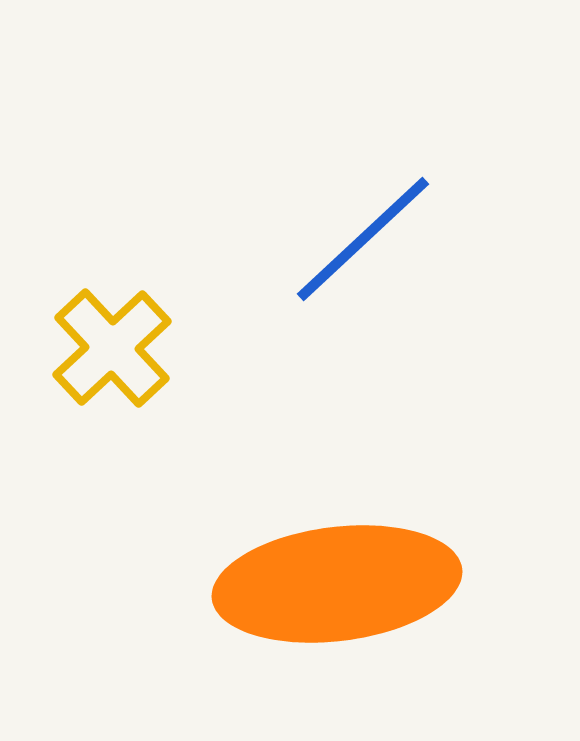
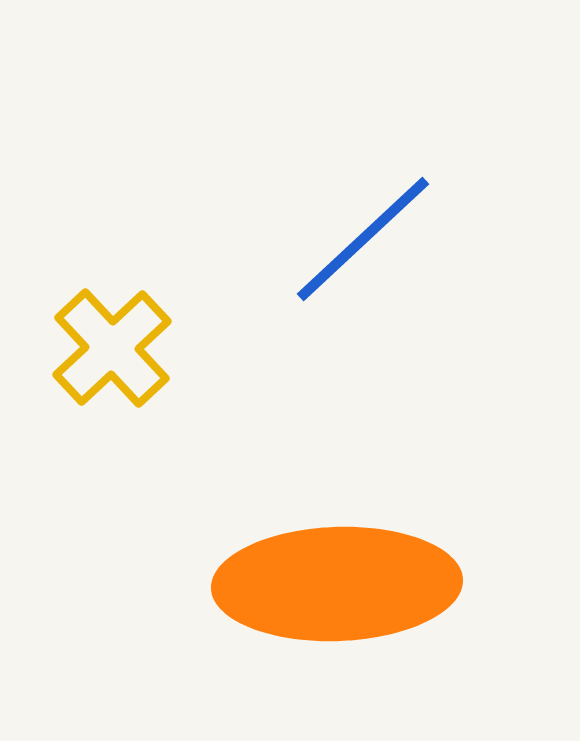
orange ellipse: rotated 5 degrees clockwise
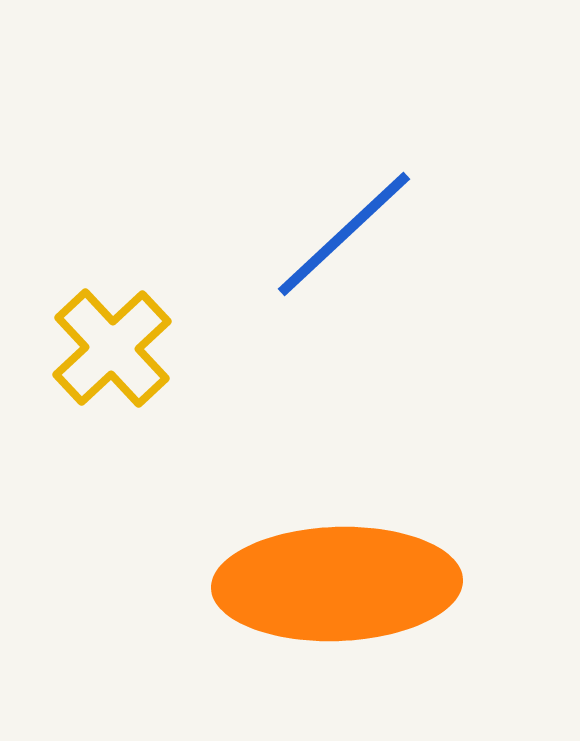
blue line: moved 19 px left, 5 px up
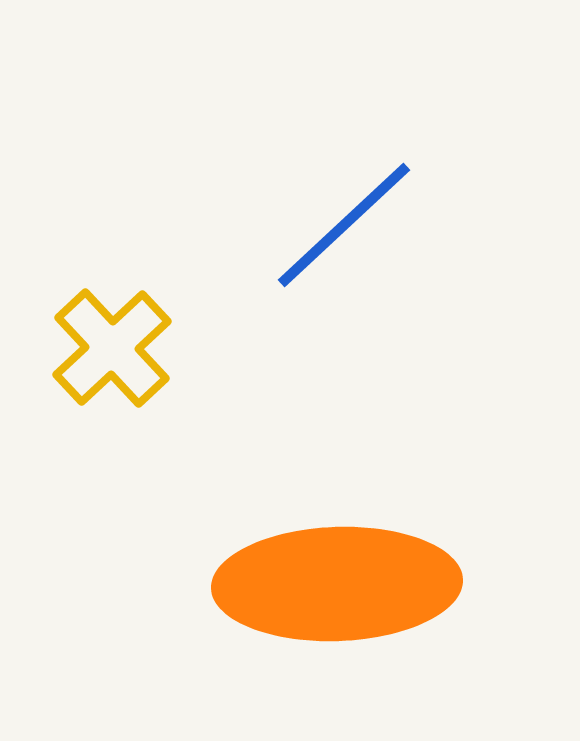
blue line: moved 9 px up
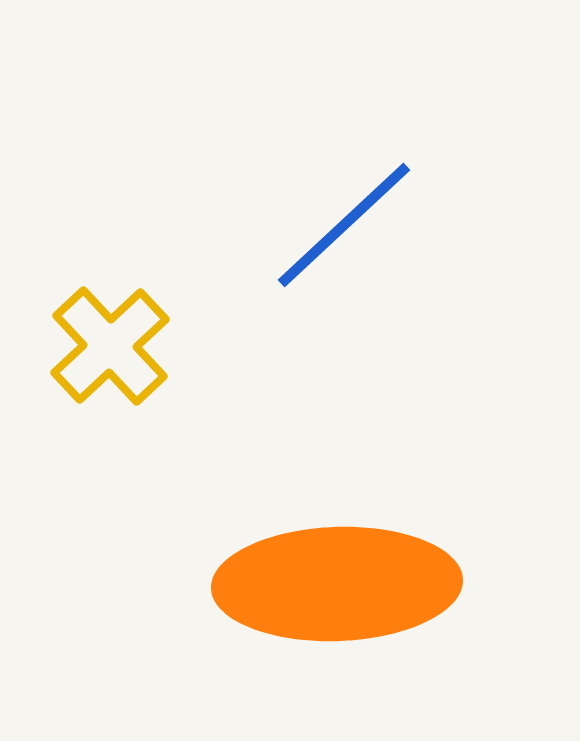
yellow cross: moved 2 px left, 2 px up
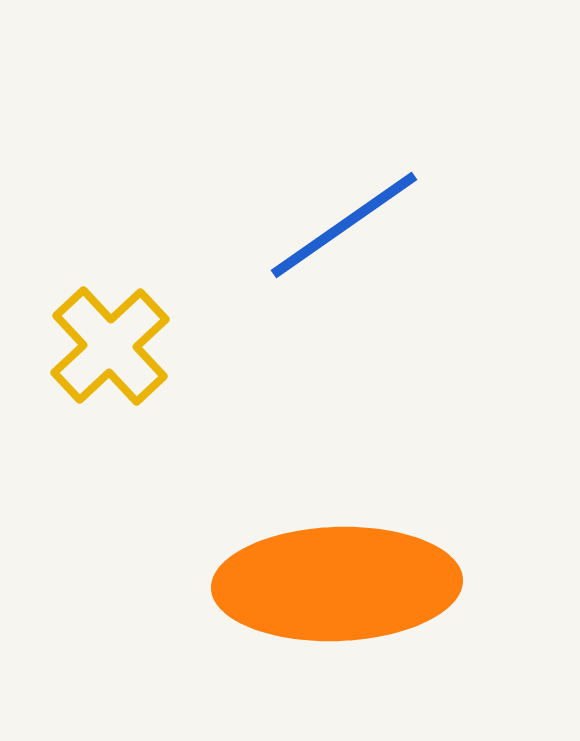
blue line: rotated 8 degrees clockwise
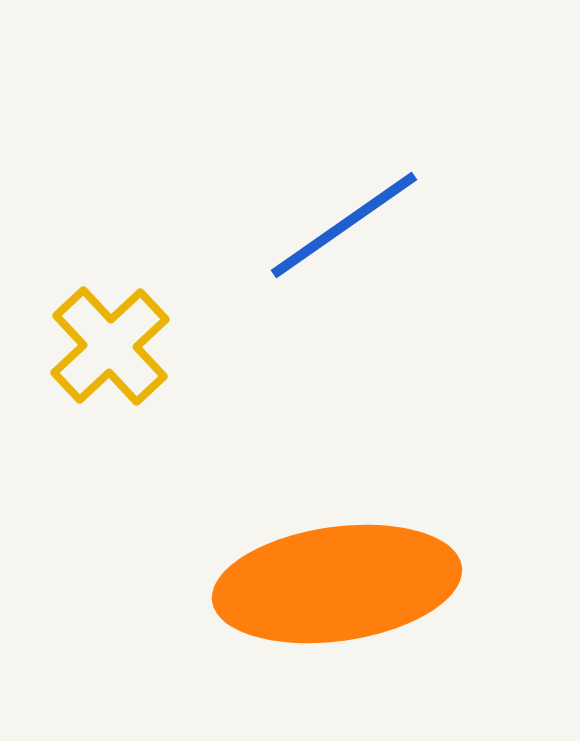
orange ellipse: rotated 6 degrees counterclockwise
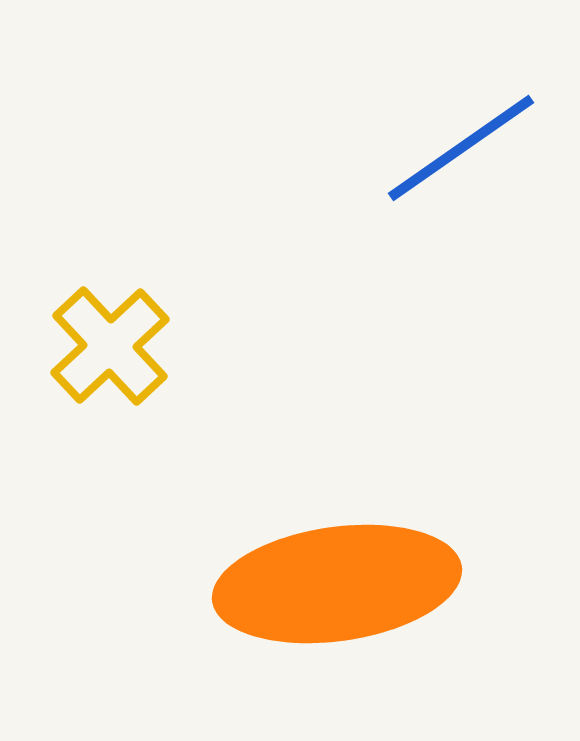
blue line: moved 117 px right, 77 px up
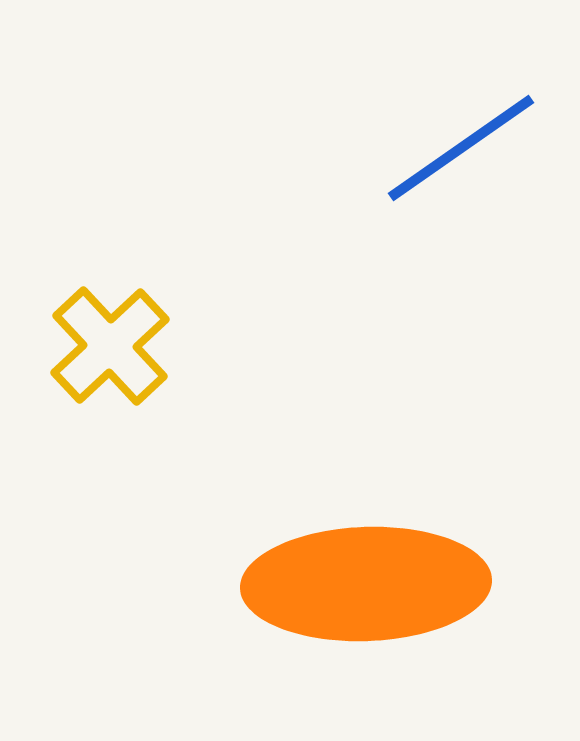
orange ellipse: moved 29 px right; rotated 6 degrees clockwise
